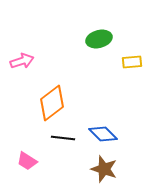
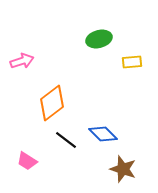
black line: moved 3 px right, 2 px down; rotated 30 degrees clockwise
brown star: moved 19 px right
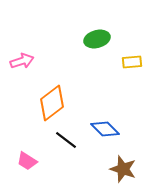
green ellipse: moved 2 px left
blue diamond: moved 2 px right, 5 px up
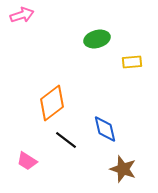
pink arrow: moved 46 px up
blue diamond: rotated 32 degrees clockwise
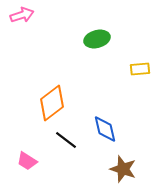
yellow rectangle: moved 8 px right, 7 px down
